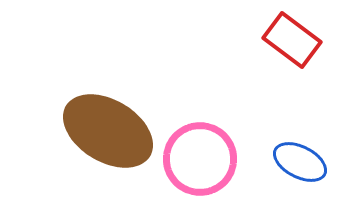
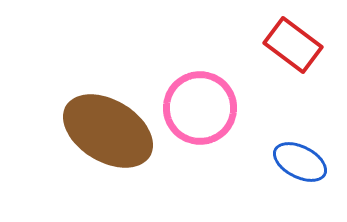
red rectangle: moved 1 px right, 5 px down
pink circle: moved 51 px up
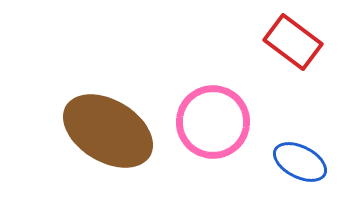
red rectangle: moved 3 px up
pink circle: moved 13 px right, 14 px down
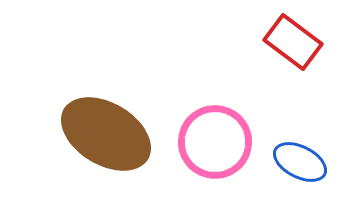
pink circle: moved 2 px right, 20 px down
brown ellipse: moved 2 px left, 3 px down
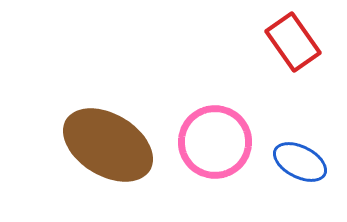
red rectangle: rotated 18 degrees clockwise
brown ellipse: moved 2 px right, 11 px down
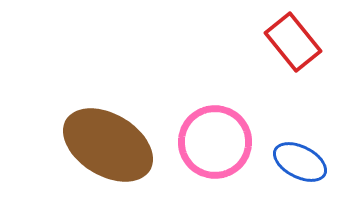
red rectangle: rotated 4 degrees counterclockwise
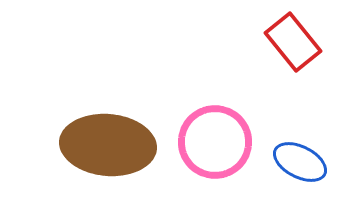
brown ellipse: rotated 26 degrees counterclockwise
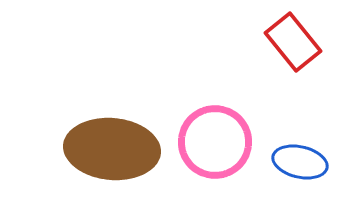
brown ellipse: moved 4 px right, 4 px down
blue ellipse: rotated 14 degrees counterclockwise
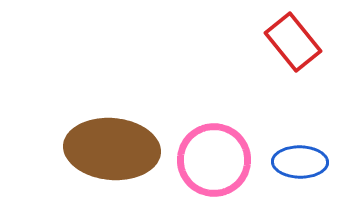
pink circle: moved 1 px left, 18 px down
blue ellipse: rotated 12 degrees counterclockwise
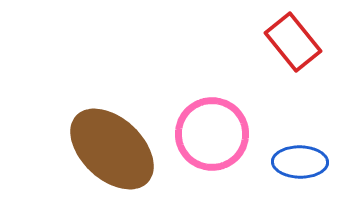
brown ellipse: rotated 38 degrees clockwise
pink circle: moved 2 px left, 26 px up
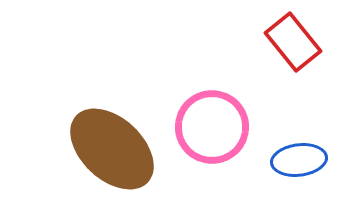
pink circle: moved 7 px up
blue ellipse: moved 1 px left, 2 px up; rotated 8 degrees counterclockwise
